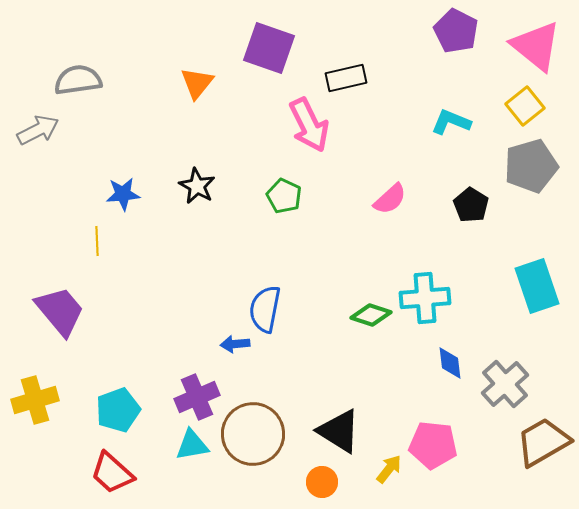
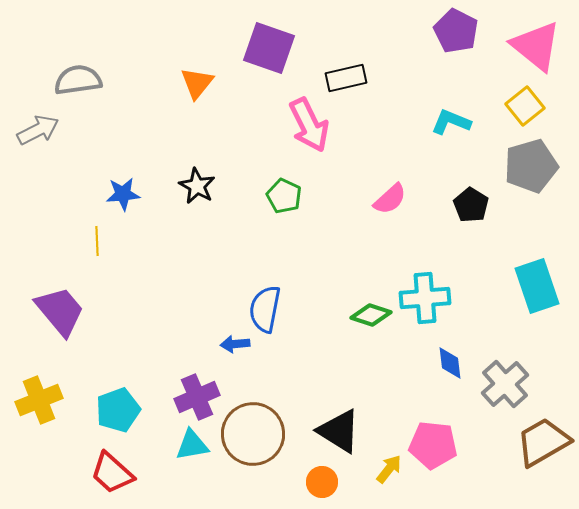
yellow cross: moved 4 px right; rotated 6 degrees counterclockwise
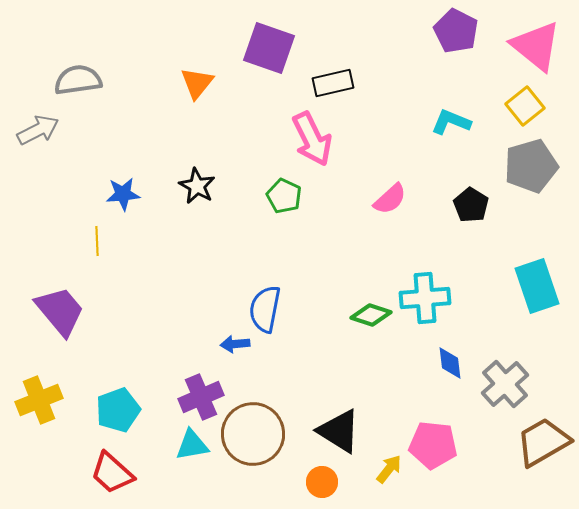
black rectangle: moved 13 px left, 5 px down
pink arrow: moved 3 px right, 14 px down
purple cross: moved 4 px right
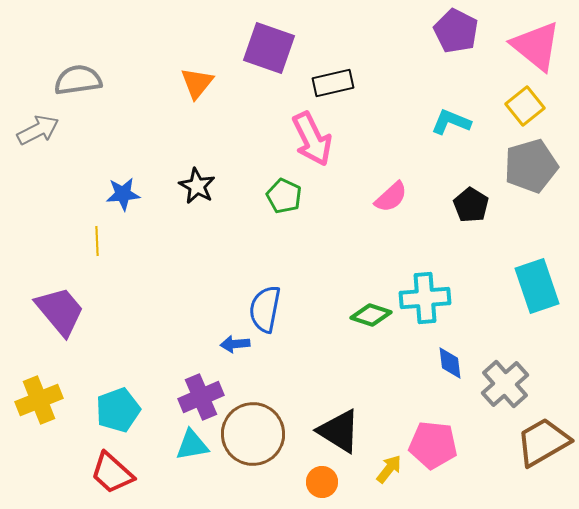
pink semicircle: moved 1 px right, 2 px up
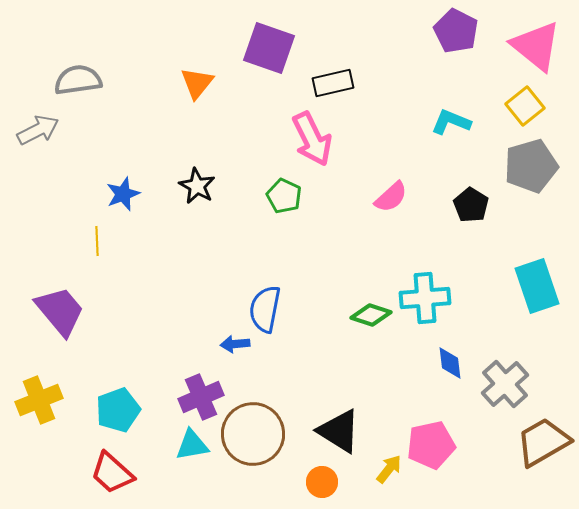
blue star: rotated 16 degrees counterclockwise
pink pentagon: moved 2 px left; rotated 18 degrees counterclockwise
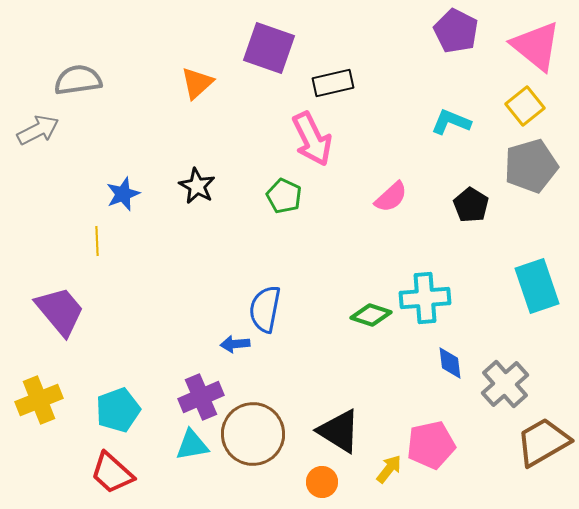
orange triangle: rotated 9 degrees clockwise
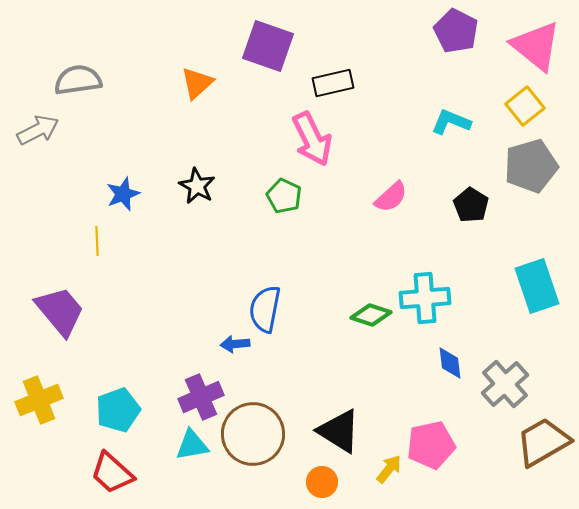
purple square: moved 1 px left, 2 px up
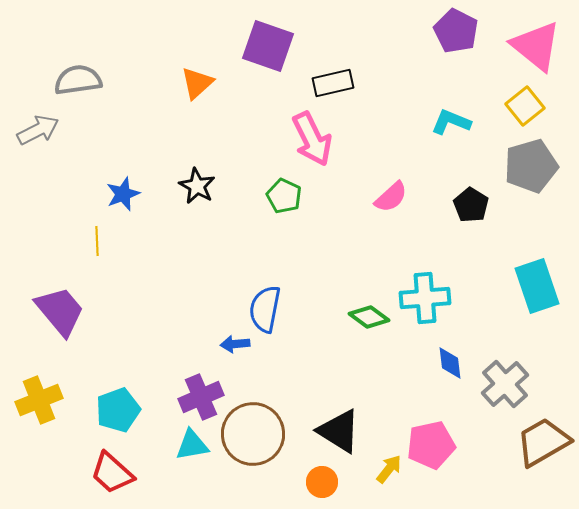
green diamond: moved 2 px left, 2 px down; rotated 18 degrees clockwise
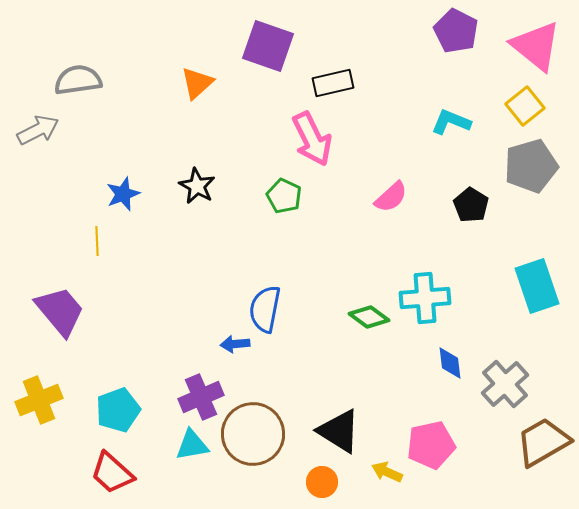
yellow arrow: moved 2 px left, 3 px down; rotated 104 degrees counterclockwise
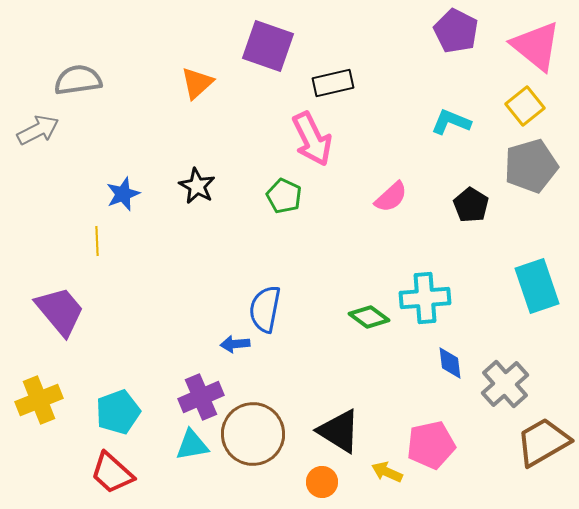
cyan pentagon: moved 2 px down
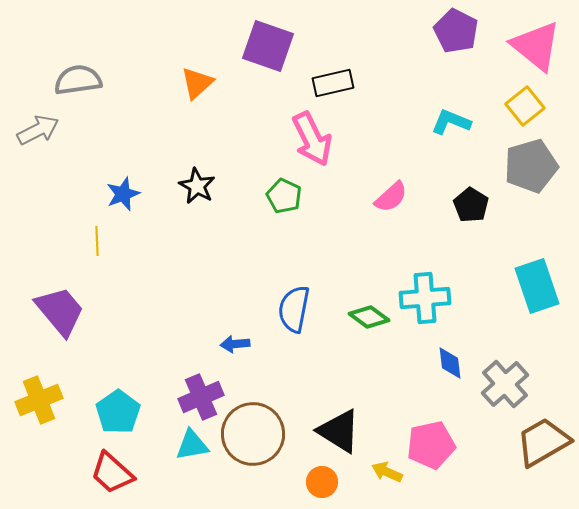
blue semicircle: moved 29 px right
cyan pentagon: rotated 15 degrees counterclockwise
